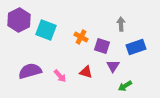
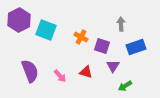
purple semicircle: rotated 85 degrees clockwise
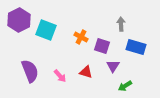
blue rectangle: rotated 36 degrees clockwise
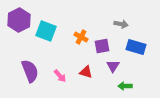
gray arrow: rotated 104 degrees clockwise
cyan square: moved 1 px down
purple square: rotated 28 degrees counterclockwise
green arrow: rotated 32 degrees clockwise
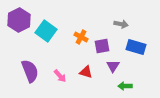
cyan square: rotated 15 degrees clockwise
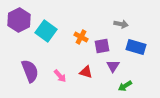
green arrow: rotated 32 degrees counterclockwise
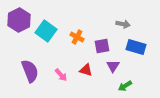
gray arrow: moved 2 px right
orange cross: moved 4 px left
red triangle: moved 2 px up
pink arrow: moved 1 px right, 1 px up
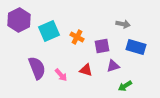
cyan square: moved 3 px right; rotated 30 degrees clockwise
purple triangle: rotated 40 degrees clockwise
purple semicircle: moved 7 px right, 3 px up
